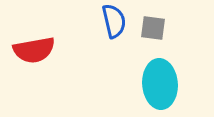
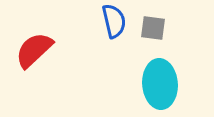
red semicircle: rotated 147 degrees clockwise
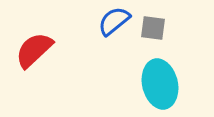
blue semicircle: rotated 116 degrees counterclockwise
cyan ellipse: rotated 9 degrees counterclockwise
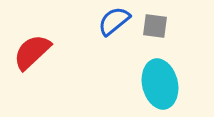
gray square: moved 2 px right, 2 px up
red semicircle: moved 2 px left, 2 px down
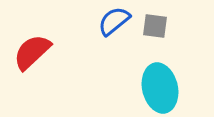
cyan ellipse: moved 4 px down
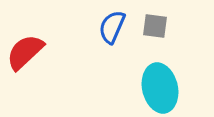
blue semicircle: moved 2 px left, 6 px down; rotated 28 degrees counterclockwise
red semicircle: moved 7 px left
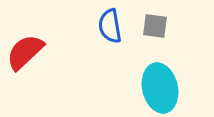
blue semicircle: moved 2 px left, 1 px up; rotated 32 degrees counterclockwise
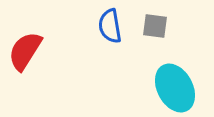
red semicircle: moved 1 px up; rotated 15 degrees counterclockwise
cyan ellipse: moved 15 px right; rotated 15 degrees counterclockwise
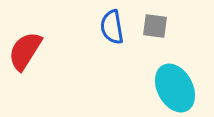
blue semicircle: moved 2 px right, 1 px down
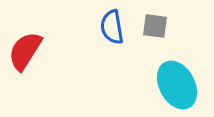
cyan ellipse: moved 2 px right, 3 px up
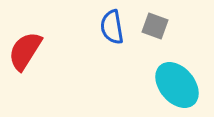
gray square: rotated 12 degrees clockwise
cyan ellipse: rotated 12 degrees counterclockwise
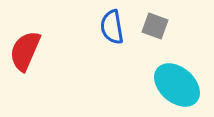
red semicircle: rotated 9 degrees counterclockwise
cyan ellipse: rotated 9 degrees counterclockwise
